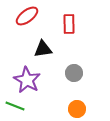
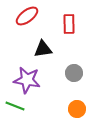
purple star: rotated 20 degrees counterclockwise
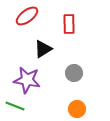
black triangle: rotated 24 degrees counterclockwise
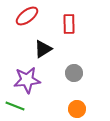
purple star: rotated 16 degrees counterclockwise
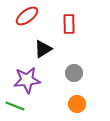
orange circle: moved 5 px up
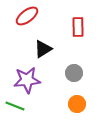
red rectangle: moved 9 px right, 3 px down
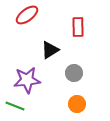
red ellipse: moved 1 px up
black triangle: moved 7 px right, 1 px down
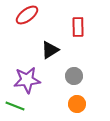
gray circle: moved 3 px down
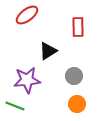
black triangle: moved 2 px left, 1 px down
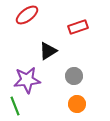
red rectangle: rotated 72 degrees clockwise
green line: rotated 48 degrees clockwise
